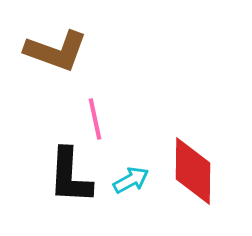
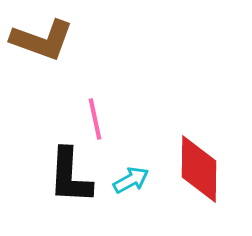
brown L-shape: moved 14 px left, 11 px up
red diamond: moved 6 px right, 2 px up
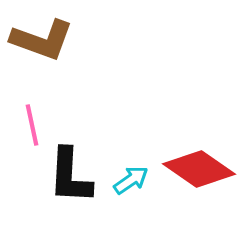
pink line: moved 63 px left, 6 px down
red diamond: rotated 56 degrees counterclockwise
cyan arrow: rotated 6 degrees counterclockwise
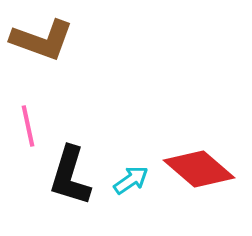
pink line: moved 4 px left, 1 px down
red diamond: rotated 6 degrees clockwise
black L-shape: rotated 14 degrees clockwise
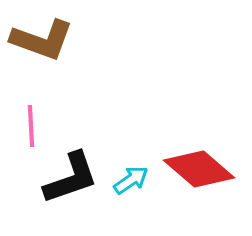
pink line: moved 3 px right; rotated 9 degrees clockwise
black L-shape: moved 1 px right, 2 px down; rotated 126 degrees counterclockwise
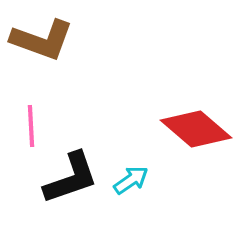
red diamond: moved 3 px left, 40 px up
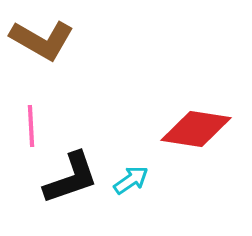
brown L-shape: rotated 10 degrees clockwise
red diamond: rotated 32 degrees counterclockwise
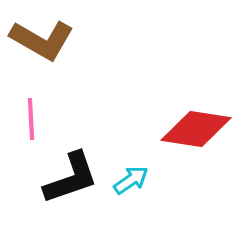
pink line: moved 7 px up
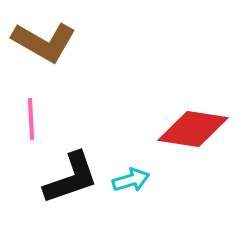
brown L-shape: moved 2 px right, 2 px down
red diamond: moved 3 px left
cyan arrow: rotated 18 degrees clockwise
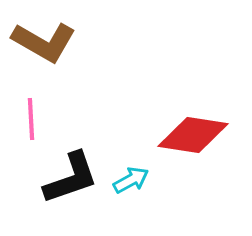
red diamond: moved 6 px down
cyan arrow: rotated 12 degrees counterclockwise
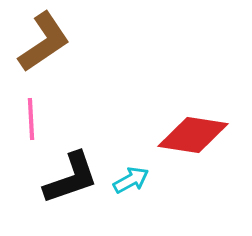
brown L-shape: rotated 64 degrees counterclockwise
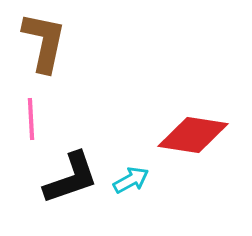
brown L-shape: rotated 44 degrees counterclockwise
